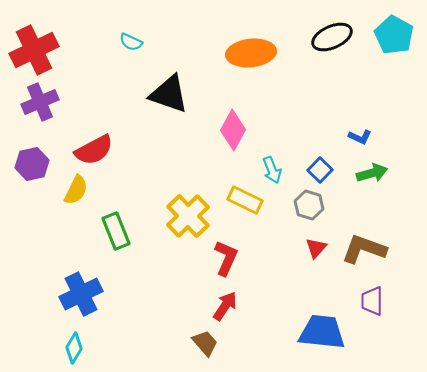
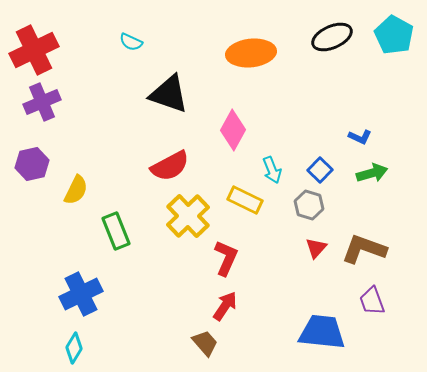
purple cross: moved 2 px right
red semicircle: moved 76 px right, 16 px down
purple trapezoid: rotated 20 degrees counterclockwise
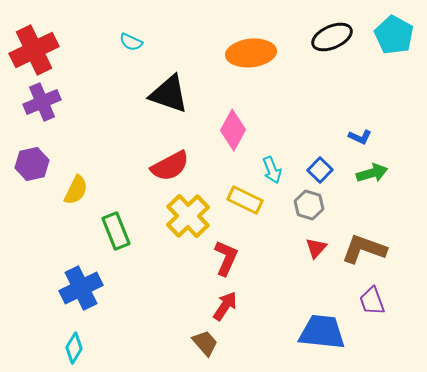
blue cross: moved 6 px up
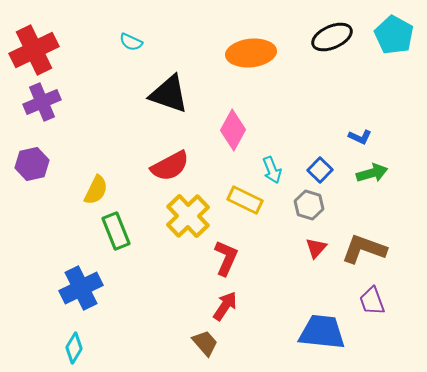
yellow semicircle: moved 20 px right
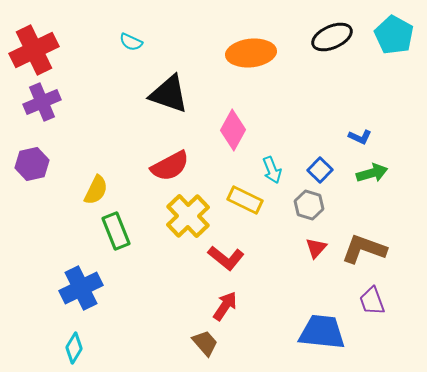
red L-shape: rotated 105 degrees clockwise
